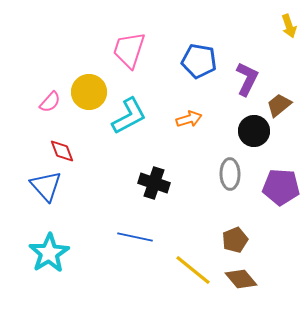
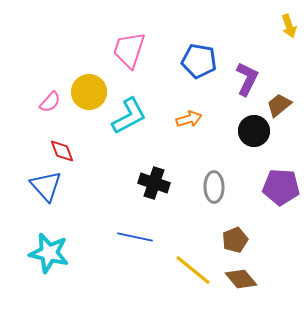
gray ellipse: moved 16 px left, 13 px down
cyan star: rotated 27 degrees counterclockwise
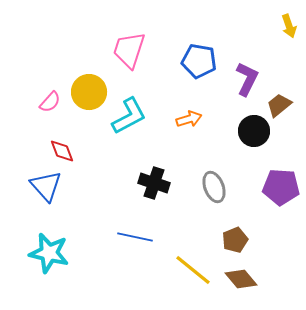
gray ellipse: rotated 20 degrees counterclockwise
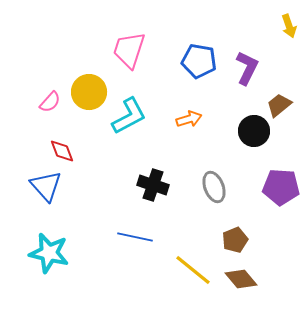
purple L-shape: moved 11 px up
black cross: moved 1 px left, 2 px down
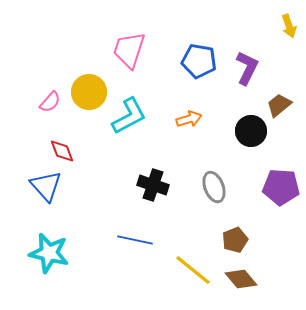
black circle: moved 3 px left
blue line: moved 3 px down
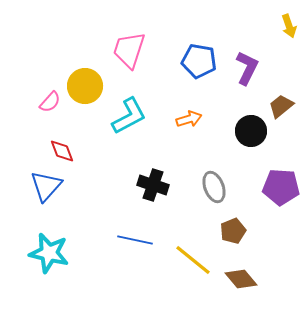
yellow circle: moved 4 px left, 6 px up
brown trapezoid: moved 2 px right, 1 px down
blue triangle: rotated 24 degrees clockwise
brown pentagon: moved 2 px left, 9 px up
yellow line: moved 10 px up
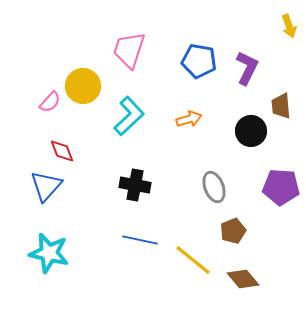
yellow circle: moved 2 px left
brown trapezoid: rotated 56 degrees counterclockwise
cyan L-shape: rotated 15 degrees counterclockwise
black cross: moved 18 px left; rotated 8 degrees counterclockwise
blue line: moved 5 px right
brown diamond: moved 2 px right
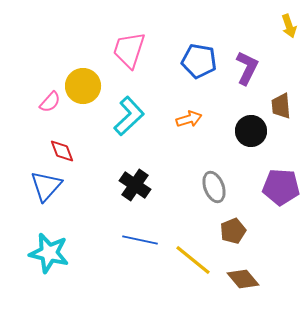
black cross: rotated 24 degrees clockwise
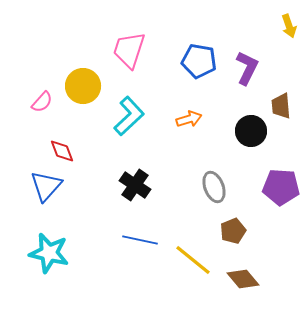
pink semicircle: moved 8 px left
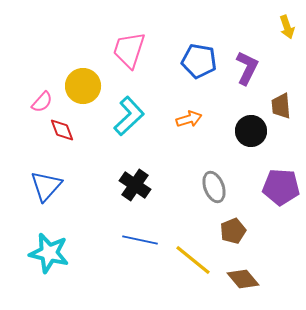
yellow arrow: moved 2 px left, 1 px down
red diamond: moved 21 px up
